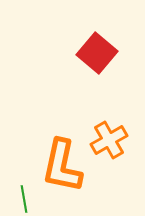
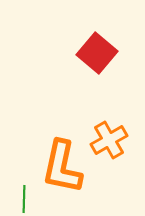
orange L-shape: moved 1 px down
green line: rotated 12 degrees clockwise
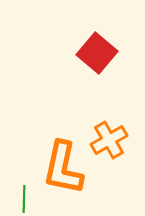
orange L-shape: moved 1 px right, 1 px down
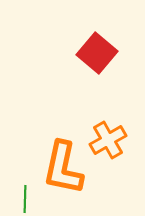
orange cross: moved 1 px left
green line: moved 1 px right
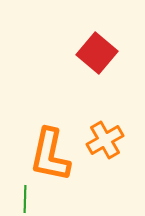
orange cross: moved 3 px left
orange L-shape: moved 13 px left, 13 px up
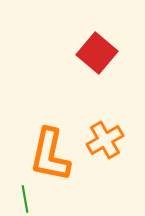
green line: rotated 12 degrees counterclockwise
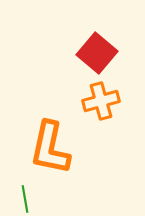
orange cross: moved 4 px left, 39 px up; rotated 15 degrees clockwise
orange L-shape: moved 7 px up
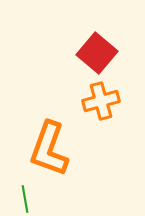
orange L-shape: moved 1 px left, 1 px down; rotated 8 degrees clockwise
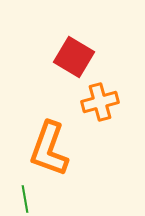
red square: moved 23 px left, 4 px down; rotated 9 degrees counterclockwise
orange cross: moved 1 px left, 1 px down
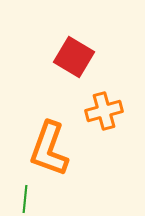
orange cross: moved 4 px right, 9 px down
green line: rotated 16 degrees clockwise
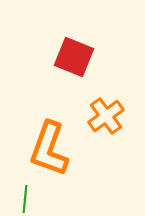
red square: rotated 9 degrees counterclockwise
orange cross: moved 2 px right, 5 px down; rotated 21 degrees counterclockwise
